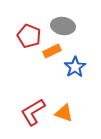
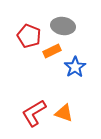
red L-shape: moved 1 px right, 1 px down
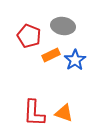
orange rectangle: moved 1 px left, 4 px down
blue star: moved 7 px up
red L-shape: rotated 56 degrees counterclockwise
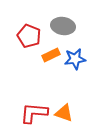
blue star: moved 1 px up; rotated 25 degrees clockwise
red L-shape: rotated 92 degrees clockwise
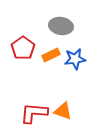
gray ellipse: moved 2 px left
red pentagon: moved 6 px left, 12 px down; rotated 15 degrees clockwise
orange triangle: moved 1 px left, 2 px up
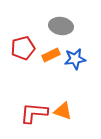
red pentagon: rotated 20 degrees clockwise
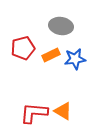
orange triangle: rotated 12 degrees clockwise
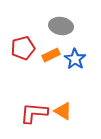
blue star: rotated 30 degrees counterclockwise
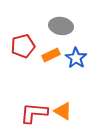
red pentagon: moved 2 px up
blue star: moved 1 px right, 1 px up
